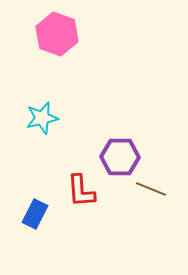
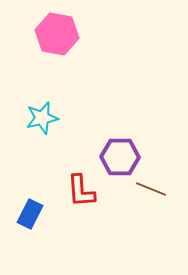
pink hexagon: rotated 9 degrees counterclockwise
blue rectangle: moved 5 px left
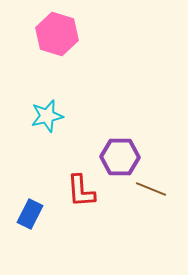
pink hexagon: rotated 6 degrees clockwise
cyan star: moved 5 px right, 2 px up
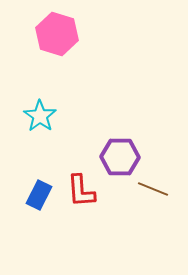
cyan star: moved 7 px left; rotated 24 degrees counterclockwise
brown line: moved 2 px right
blue rectangle: moved 9 px right, 19 px up
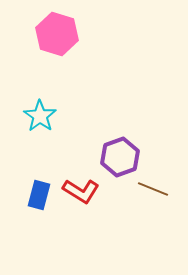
purple hexagon: rotated 21 degrees counterclockwise
red L-shape: rotated 54 degrees counterclockwise
blue rectangle: rotated 12 degrees counterclockwise
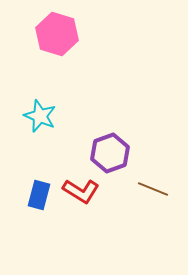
cyan star: rotated 12 degrees counterclockwise
purple hexagon: moved 10 px left, 4 px up
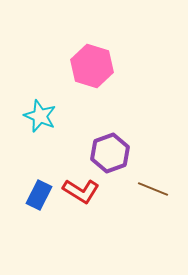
pink hexagon: moved 35 px right, 32 px down
blue rectangle: rotated 12 degrees clockwise
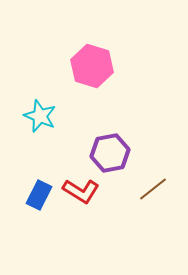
purple hexagon: rotated 9 degrees clockwise
brown line: rotated 60 degrees counterclockwise
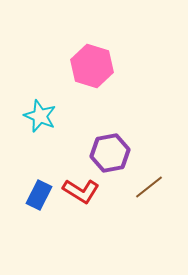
brown line: moved 4 px left, 2 px up
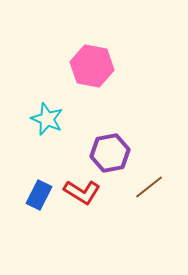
pink hexagon: rotated 6 degrees counterclockwise
cyan star: moved 7 px right, 3 px down
red L-shape: moved 1 px right, 1 px down
